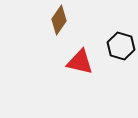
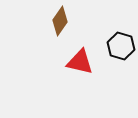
brown diamond: moved 1 px right, 1 px down
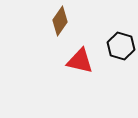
red triangle: moved 1 px up
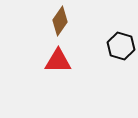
red triangle: moved 22 px left; rotated 12 degrees counterclockwise
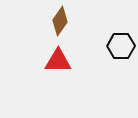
black hexagon: rotated 16 degrees counterclockwise
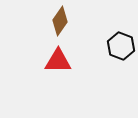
black hexagon: rotated 20 degrees clockwise
